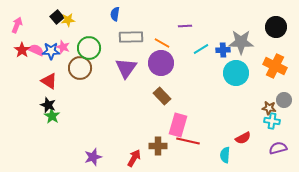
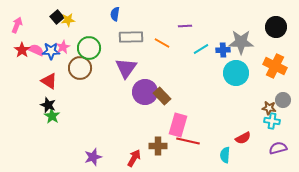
pink star: rotated 24 degrees clockwise
purple circle: moved 16 px left, 29 px down
gray circle: moved 1 px left
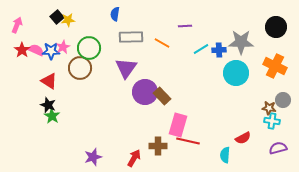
blue cross: moved 4 px left
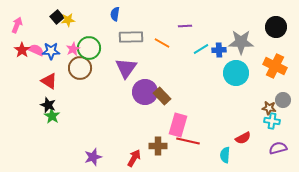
pink star: moved 10 px right, 2 px down
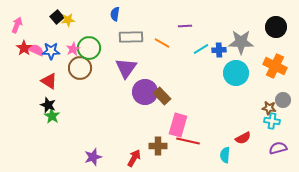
red star: moved 2 px right, 2 px up
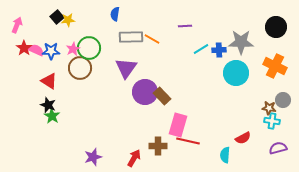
orange line: moved 10 px left, 4 px up
